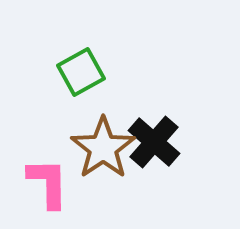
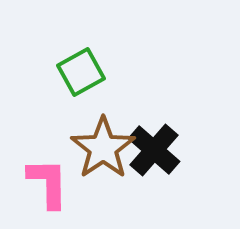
black cross: moved 8 px down
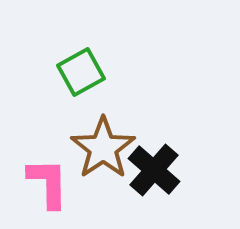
black cross: moved 20 px down
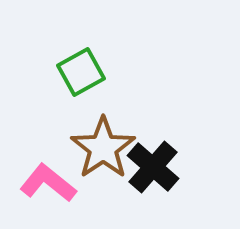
black cross: moved 1 px left, 3 px up
pink L-shape: rotated 50 degrees counterclockwise
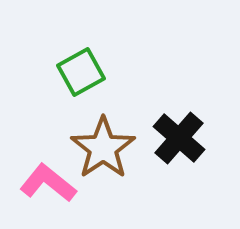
black cross: moved 26 px right, 29 px up
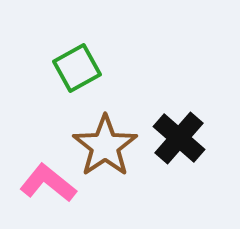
green square: moved 4 px left, 4 px up
brown star: moved 2 px right, 2 px up
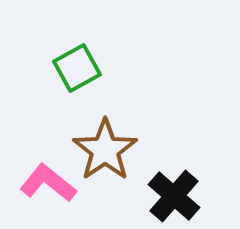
black cross: moved 5 px left, 58 px down
brown star: moved 4 px down
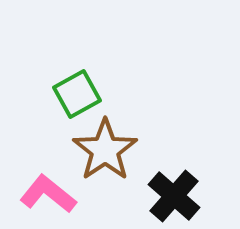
green square: moved 26 px down
pink L-shape: moved 11 px down
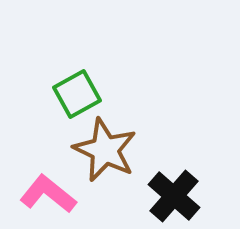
brown star: rotated 12 degrees counterclockwise
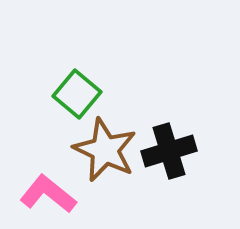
green square: rotated 21 degrees counterclockwise
black cross: moved 5 px left, 45 px up; rotated 32 degrees clockwise
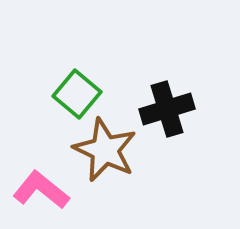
black cross: moved 2 px left, 42 px up
pink L-shape: moved 7 px left, 4 px up
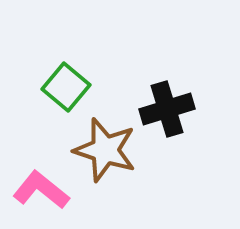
green square: moved 11 px left, 7 px up
brown star: rotated 8 degrees counterclockwise
